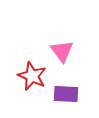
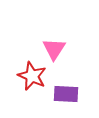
pink triangle: moved 8 px left, 2 px up; rotated 10 degrees clockwise
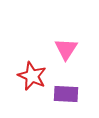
pink triangle: moved 12 px right
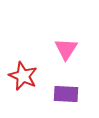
red star: moved 9 px left
